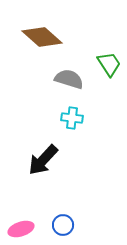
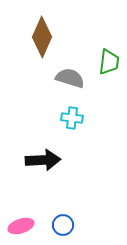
brown diamond: rotated 72 degrees clockwise
green trapezoid: moved 2 px up; rotated 40 degrees clockwise
gray semicircle: moved 1 px right, 1 px up
black arrow: rotated 136 degrees counterclockwise
pink ellipse: moved 3 px up
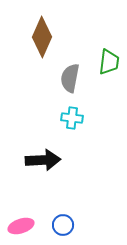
gray semicircle: rotated 96 degrees counterclockwise
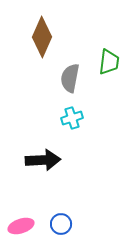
cyan cross: rotated 25 degrees counterclockwise
blue circle: moved 2 px left, 1 px up
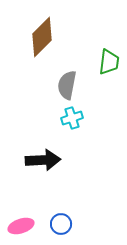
brown diamond: rotated 21 degrees clockwise
gray semicircle: moved 3 px left, 7 px down
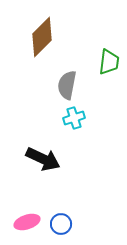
cyan cross: moved 2 px right
black arrow: moved 1 px up; rotated 28 degrees clockwise
pink ellipse: moved 6 px right, 4 px up
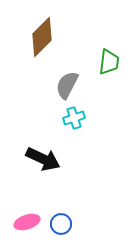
gray semicircle: rotated 16 degrees clockwise
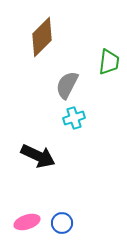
black arrow: moved 5 px left, 3 px up
blue circle: moved 1 px right, 1 px up
